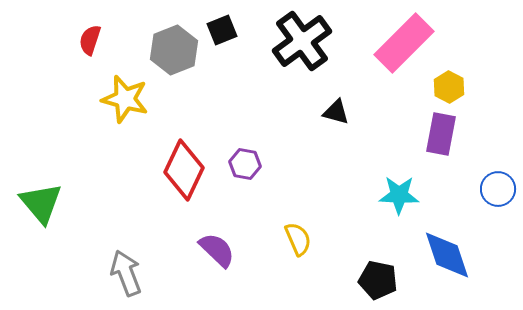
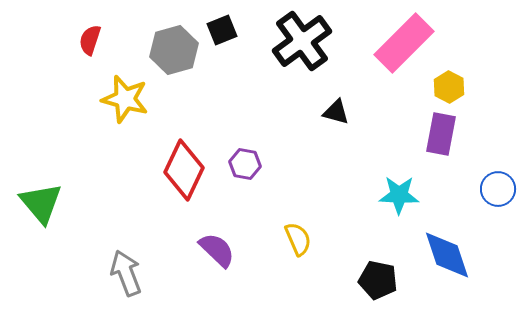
gray hexagon: rotated 6 degrees clockwise
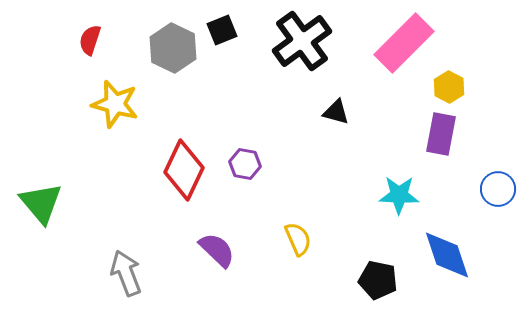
gray hexagon: moved 1 px left, 2 px up; rotated 18 degrees counterclockwise
yellow star: moved 10 px left, 5 px down
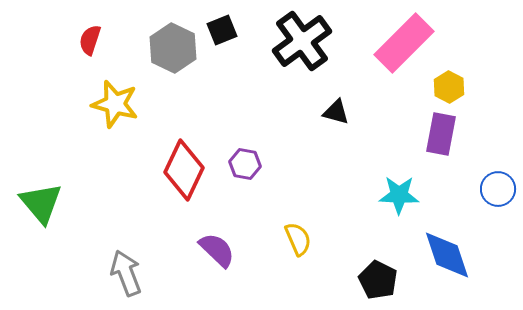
black pentagon: rotated 15 degrees clockwise
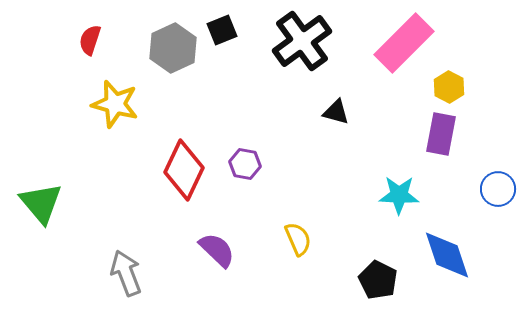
gray hexagon: rotated 9 degrees clockwise
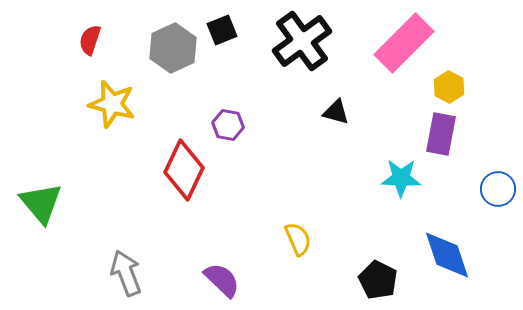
yellow star: moved 3 px left
purple hexagon: moved 17 px left, 39 px up
cyan star: moved 2 px right, 17 px up
purple semicircle: moved 5 px right, 30 px down
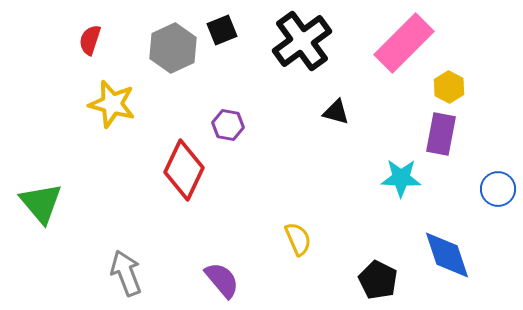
purple semicircle: rotated 6 degrees clockwise
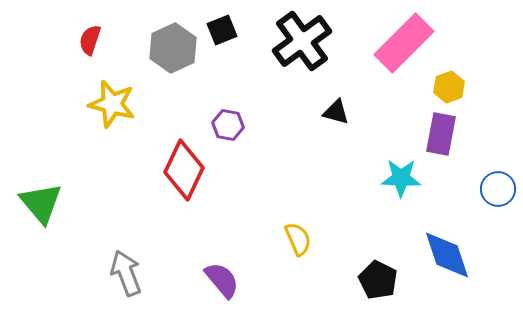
yellow hexagon: rotated 12 degrees clockwise
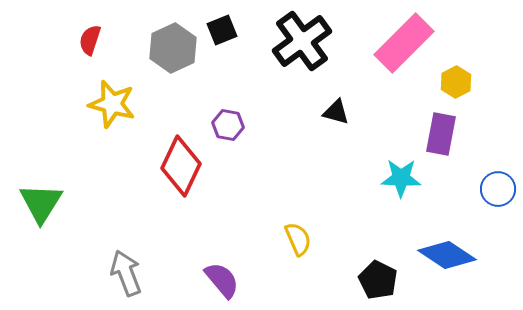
yellow hexagon: moved 7 px right, 5 px up; rotated 8 degrees counterclockwise
red diamond: moved 3 px left, 4 px up
green triangle: rotated 12 degrees clockwise
blue diamond: rotated 38 degrees counterclockwise
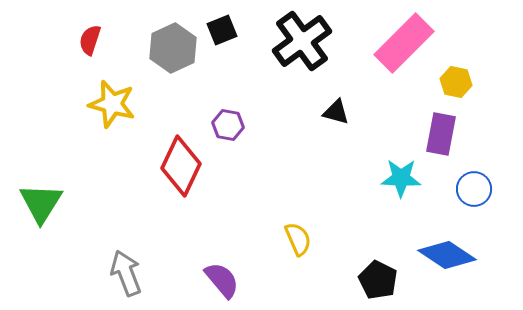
yellow hexagon: rotated 20 degrees counterclockwise
blue circle: moved 24 px left
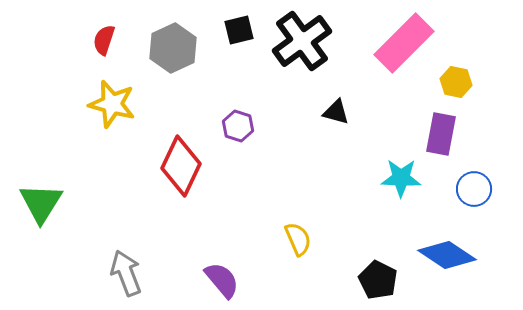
black square: moved 17 px right; rotated 8 degrees clockwise
red semicircle: moved 14 px right
purple hexagon: moved 10 px right, 1 px down; rotated 8 degrees clockwise
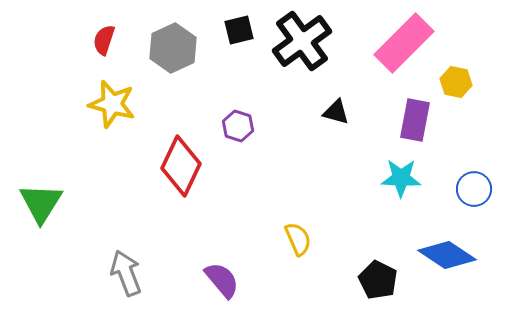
purple rectangle: moved 26 px left, 14 px up
